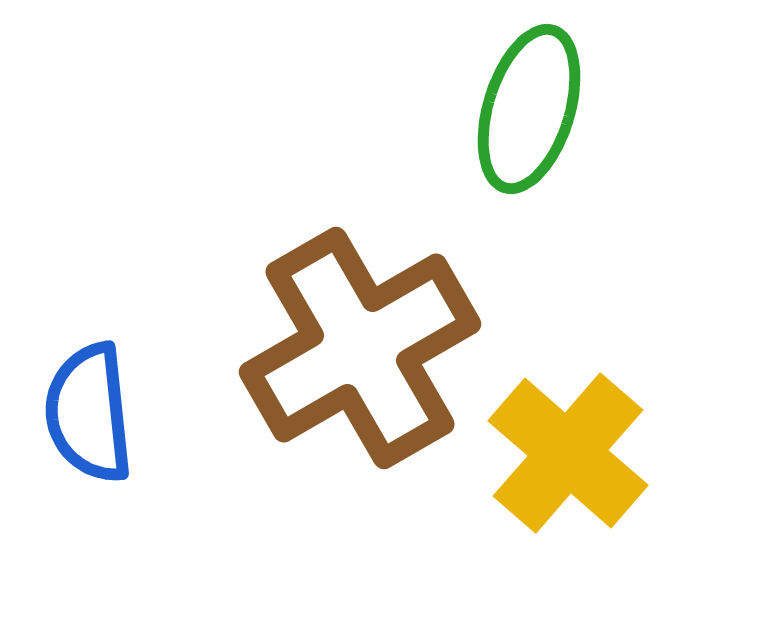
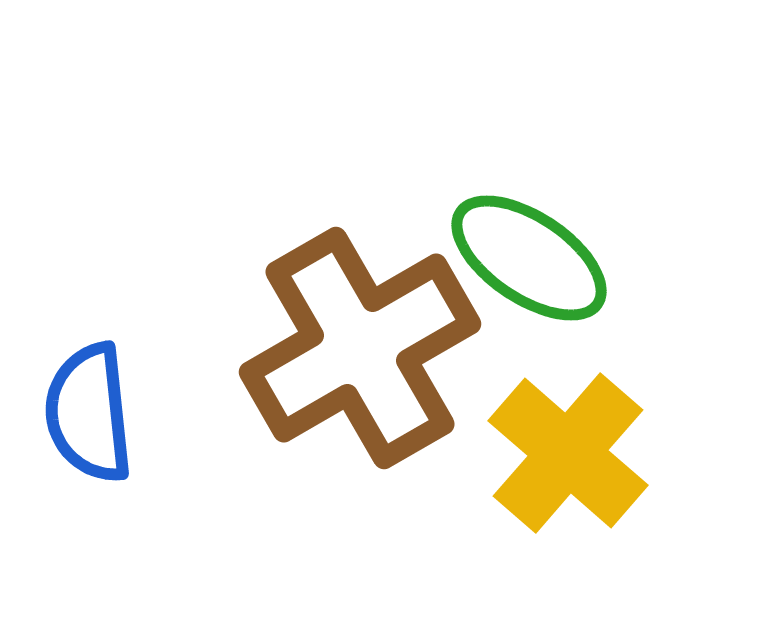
green ellipse: moved 149 px down; rotated 73 degrees counterclockwise
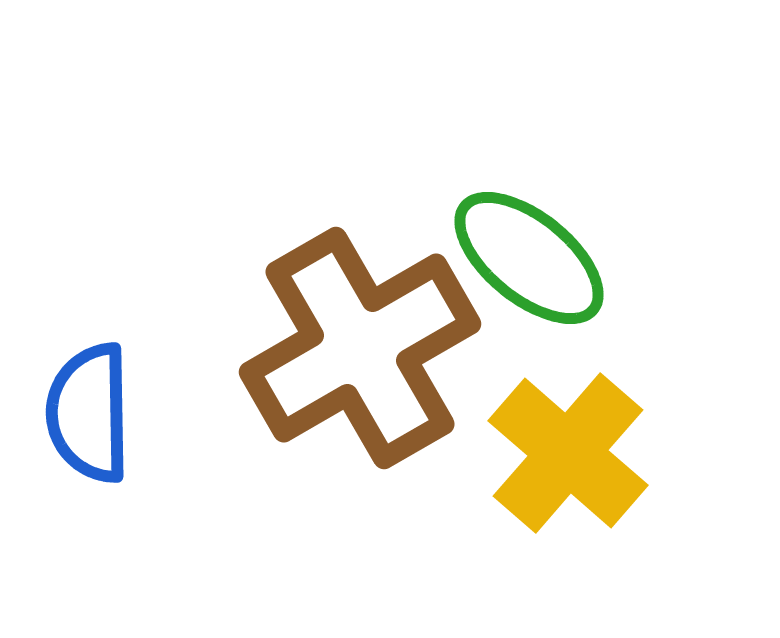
green ellipse: rotated 5 degrees clockwise
blue semicircle: rotated 5 degrees clockwise
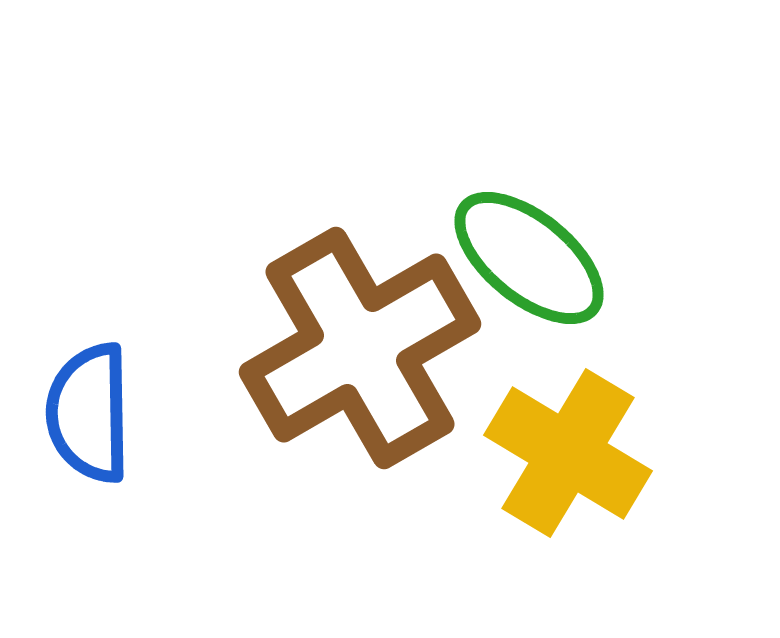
yellow cross: rotated 10 degrees counterclockwise
